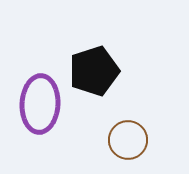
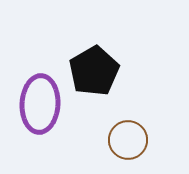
black pentagon: rotated 12 degrees counterclockwise
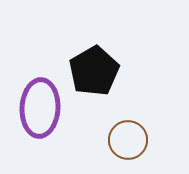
purple ellipse: moved 4 px down
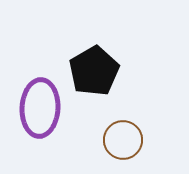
brown circle: moved 5 px left
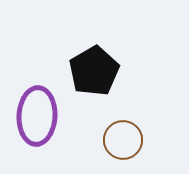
purple ellipse: moved 3 px left, 8 px down
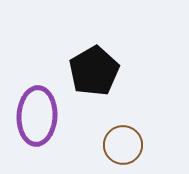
brown circle: moved 5 px down
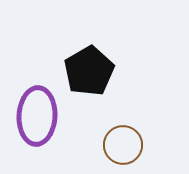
black pentagon: moved 5 px left
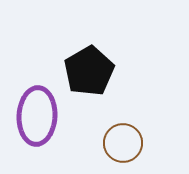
brown circle: moved 2 px up
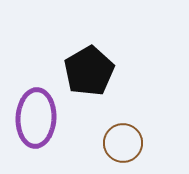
purple ellipse: moved 1 px left, 2 px down
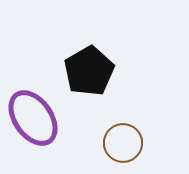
purple ellipse: moved 3 px left; rotated 38 degrees counterclockwise
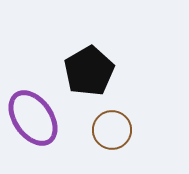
brown circle: moved 11 px left, 13 px up
